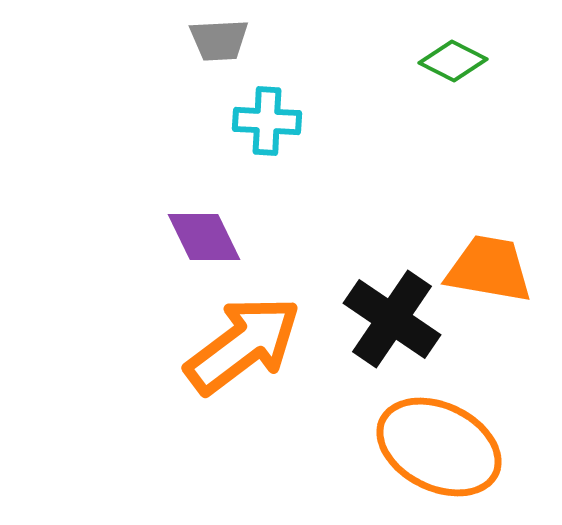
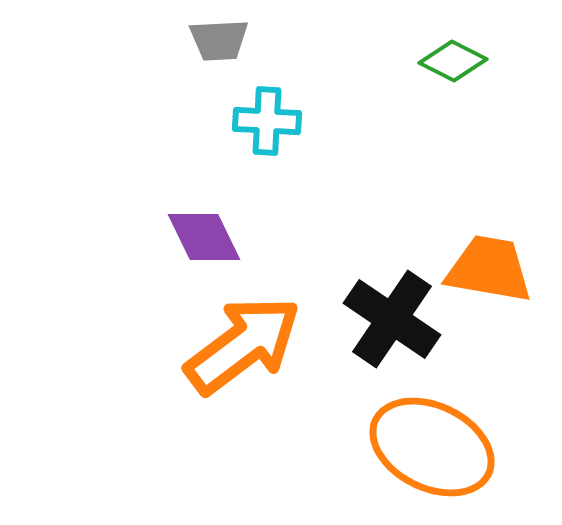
orange ellipse: moved 7 px left
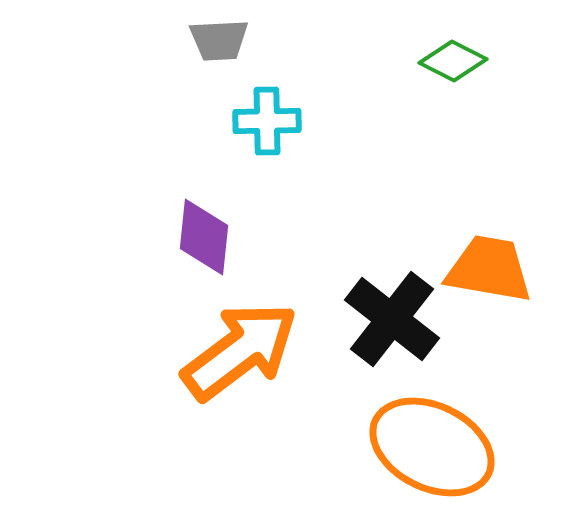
cyan cross: rotated 4 degrees counterclockwise
purple diamond: rotated 32 degrees clockwise
black cross: rotated 4 degrees clockwise
orange arrow: moved 3 px left, 6 px down
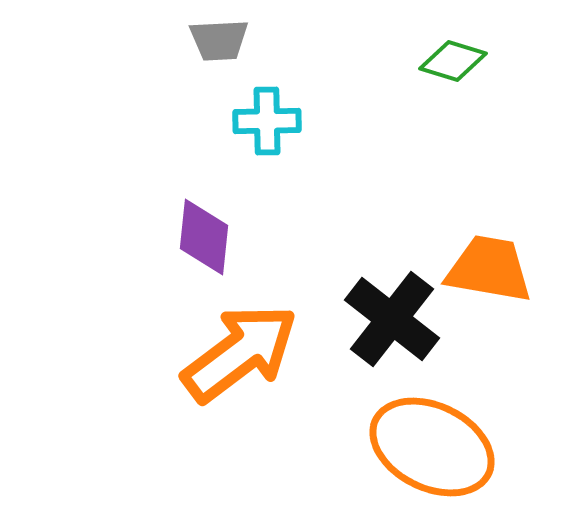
green diamond: rotated 10 degrees counterclockwise
orange arrow: moved 2 px down
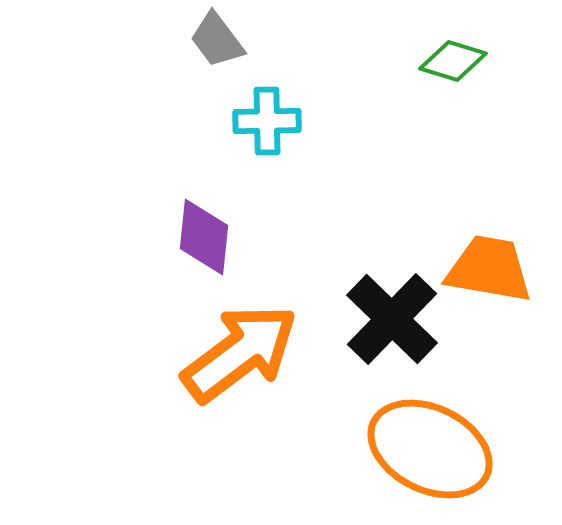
gray trapezoid: moved 2 px left; rotated 56 degrees clockwise
black cross: rotated 6 degrees clockwise
orange ellipse: moved 2 px left, 2 px down
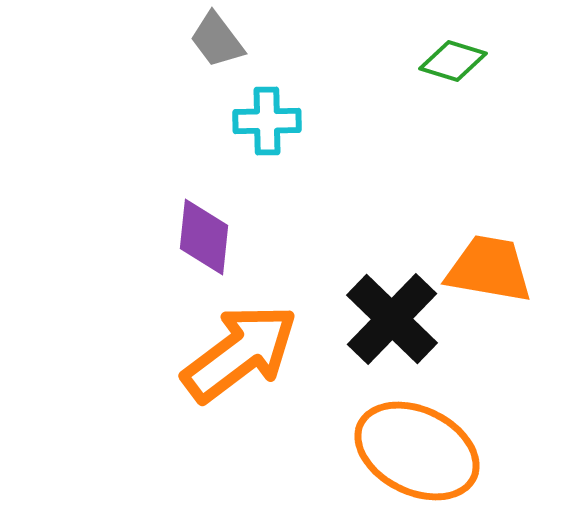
orange ellipse: moved 13 px left, 2 px down
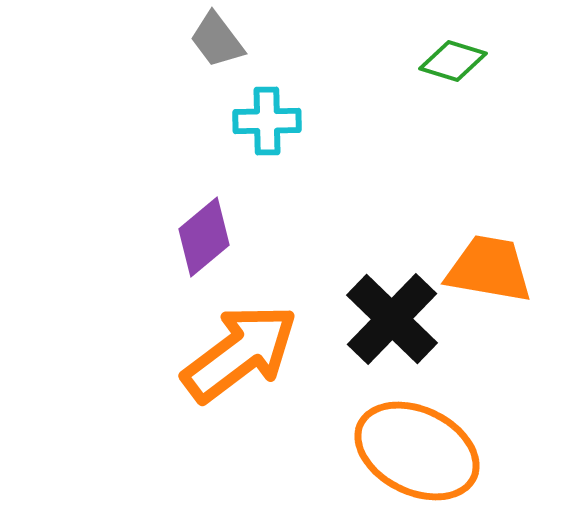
purple diamond: rotated 44 degrees clockwise
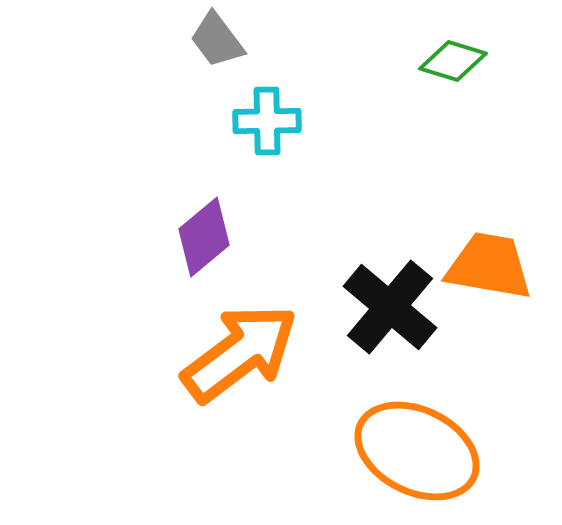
orange trapezoid: moved 3 px up
black cross: moved 2 px left, 12 px up; rotated 4 degrees counterclockwise
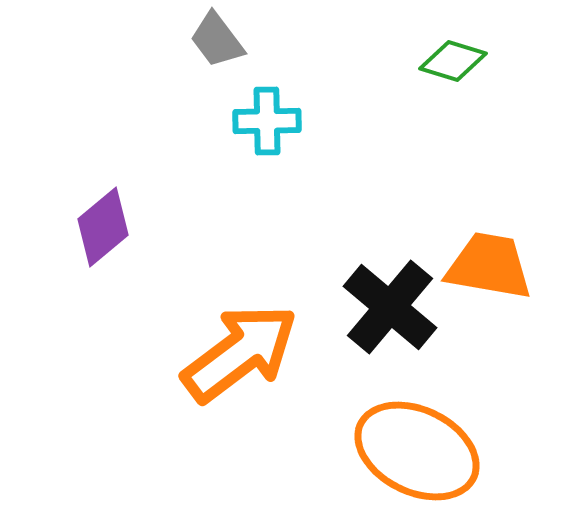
purple diamond: moved 101 px left, 10 px up
